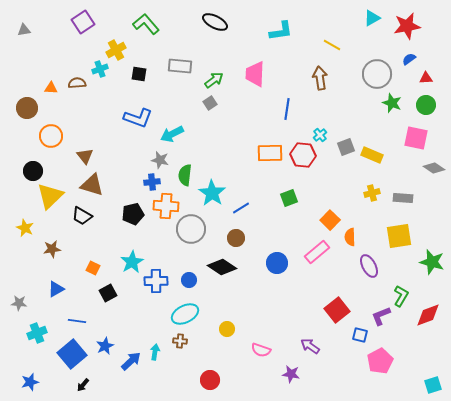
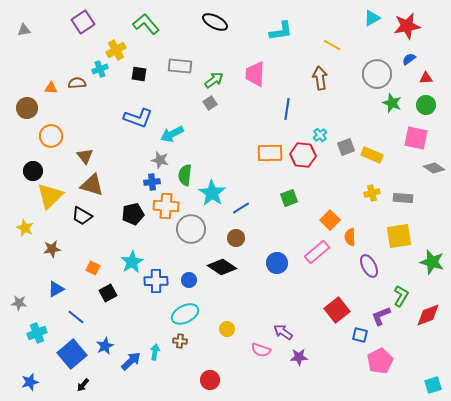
blue line at (77, 321): moved 1 px left, 4 px up; rotated 30 degrees clockwise
purple arrow at (310, 346): moved 27 px left, 14 px up
purple star at (291, 374): moved 8 px right, 17 px up; rotated 12 degrees counterclockwise
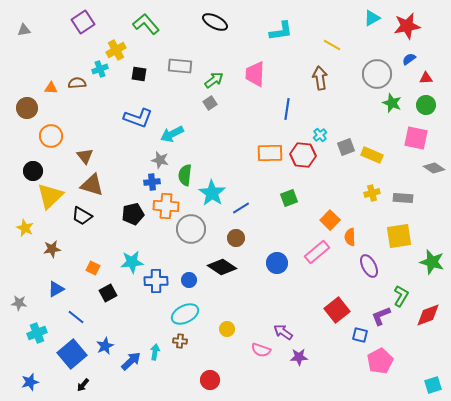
cyan star at (132, 262): rotated 25 degrees clockwise
